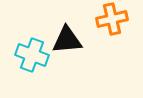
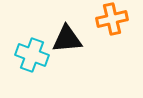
black triangle: moved 1 px up
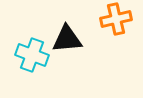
orange cross: moved 4 px right
